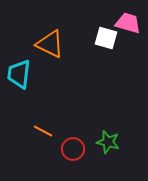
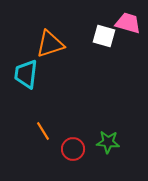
white square: moved 2 px left, 2 px up
orange triangle: rotated 44 degrees counterclockwise
cyan trapezoid: moved 7 px right
orange line: rotated 30 degrees clockwise
green star: rotated 10 degrees counterclockwise
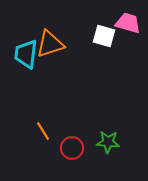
cyan trapezoid: moved 20 px up
red circle: moved 1 px left, 1 px up
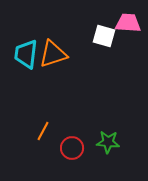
pink trapezoid: rotated 12 degrees counterclockwise
orange triangle: moved 3 px right, 10 px down
orange line: rotated 60 degrees clockwise
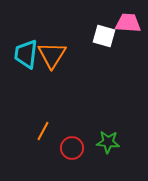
orange triangle: moved 1 px left, 1 px down; rotated 40 degrees counterclockwise
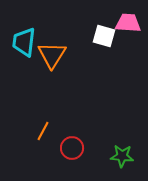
cyan trapezoid: moved 2 px left, 12 px up
green star: moved 14 px right, 14 px down
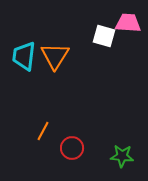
cyan trapezoid: moved 14 px down
orange triangle: moved 3 px right, 1 px down
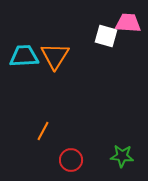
white square: moved 2 px right
cyan trapezoid: rotated 80 degrees clockwise
red circle: moved 1 px left, 12 px down
